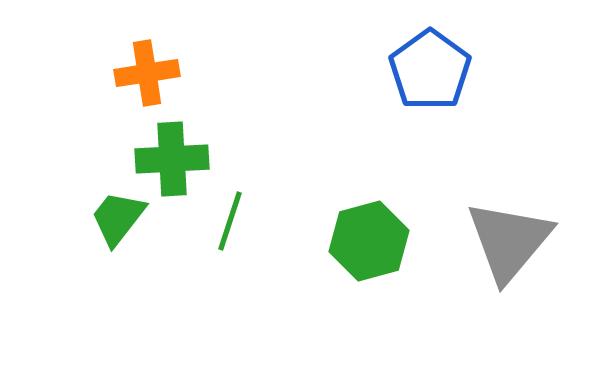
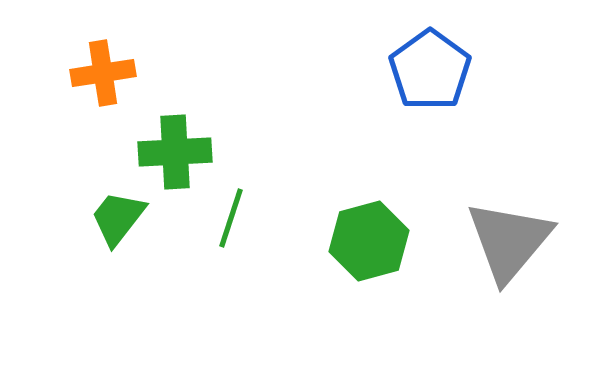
orange cross: moved 44 px left
green cross: moved 3 px right, 7 px up
green line: moved 1 px right, 3 px up
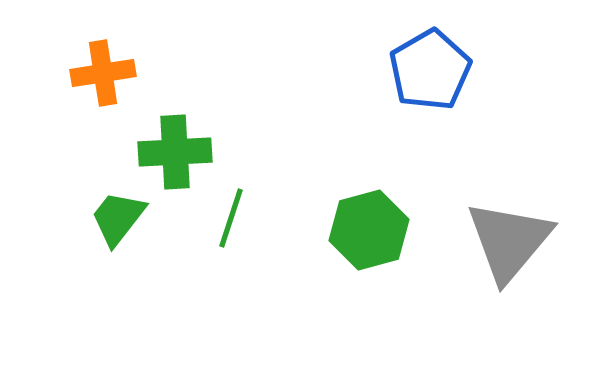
blue pentagon: rotated 6 degrees clockwise
green hexagon: moved 11 px up
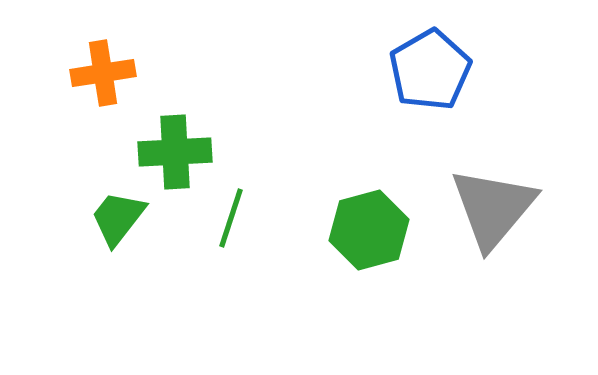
gray triangle: moved 16 px left, 33 px up
